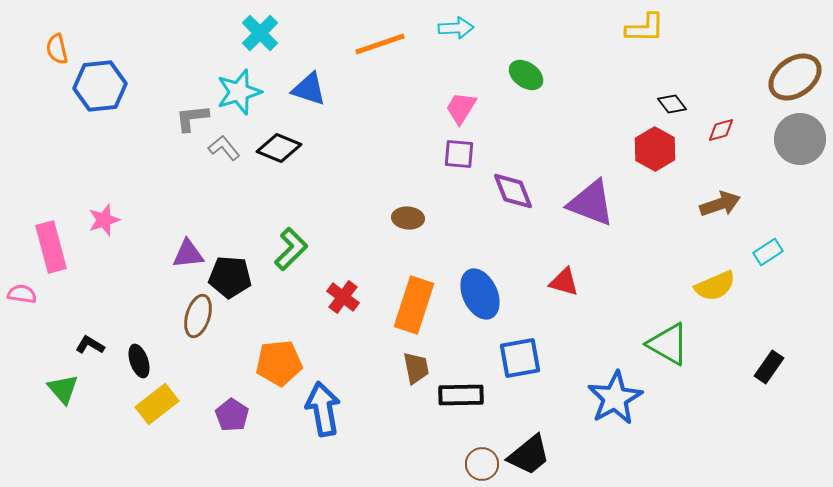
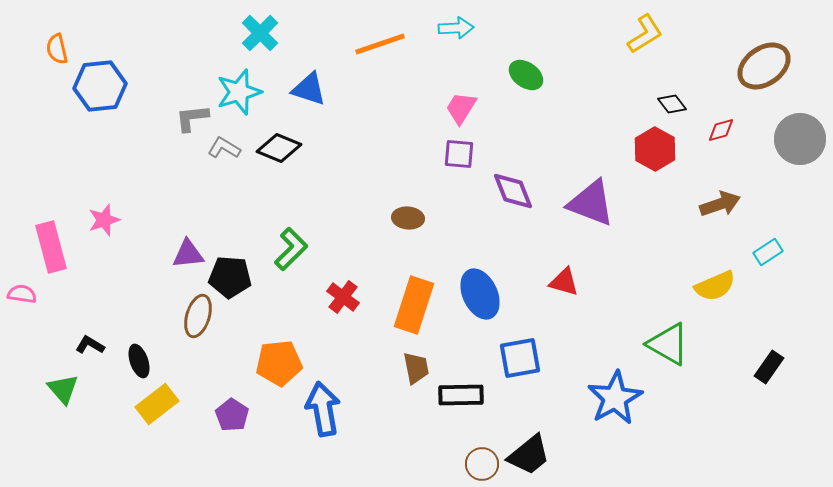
yellow L-shape at (645, 28): moved 6 px down; rotated 33 degrees counterclockwise
brown ellipse at (795, 77): moved 31 px left, 11 px up
gray L-shape at (224, 148): rotated 20 degrees counterclockwise
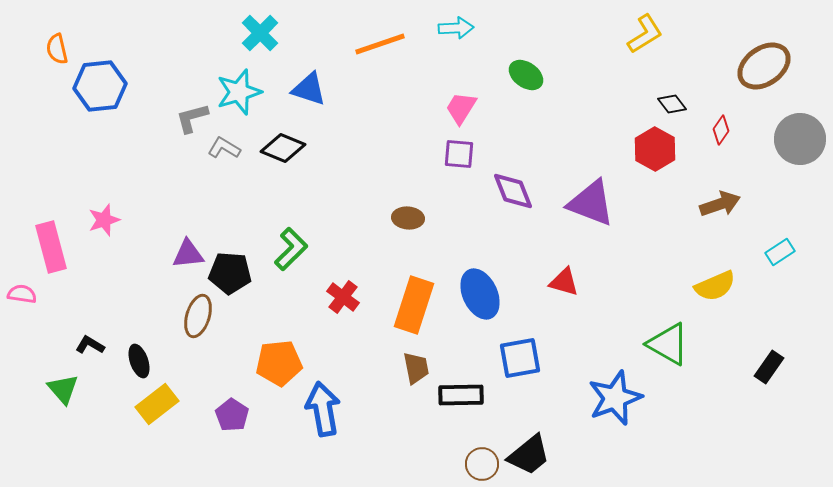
gray L-shape at (192, 118): rotated 9 degrees counterclockwise
red diamond at (721, 130): rotated 40 degrees counterclockwise
black diamond at (279, 148): moved 4 px right
cyan rectangle at (768, 252): moved 12 px right
black pentagon at (230, 277): moved 4 px up
blue star at (615, 398): rotated 8 degrees clockwise
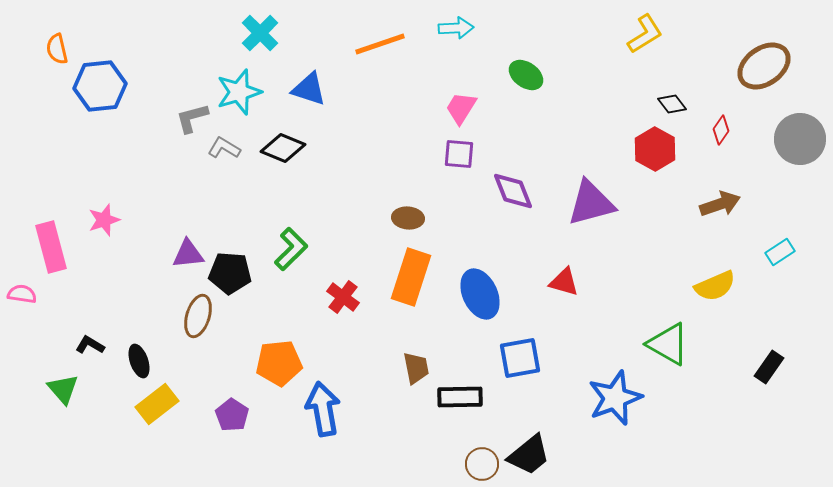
purple triangle at (591, 203): rotated 36 degrees counterclockwise
orange rectangle at (414, 305): moved 3 px left, 28 px up
black rectangle at (461, 395): moved 1 px left, 2 px down
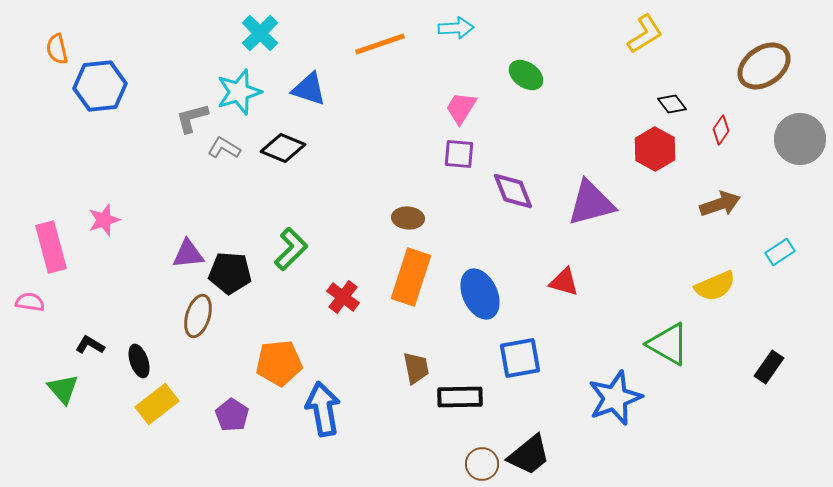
pink semicircle at (22, 294): moved 8 px right, 8 px down
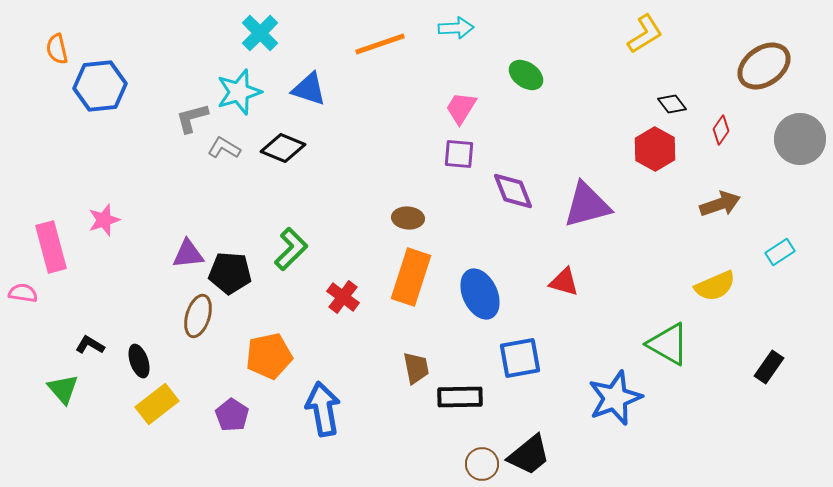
purple triangle at (591, 203): moved 4 px left, 2 px down
pink semicircle at (30, 302): moved 7 px left, 9 px up
orange pentagon at (279, 363): moved 10 px left, 7 px up; rotated 6 degrees counterclockwise
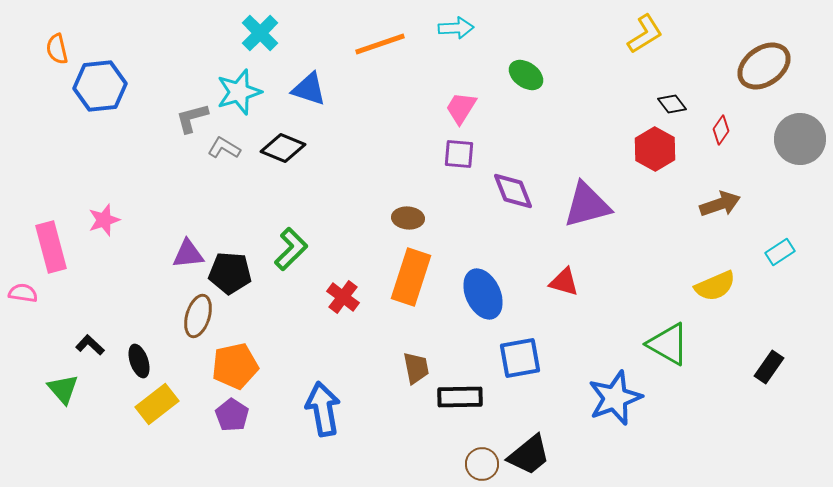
blue ellipse at (480, 294): moved 3 px right
black L-shape at (90, 345): rotated 12 degrees clockwise
orange pentagon at (269, 356): moved 34 px left, 10 px down
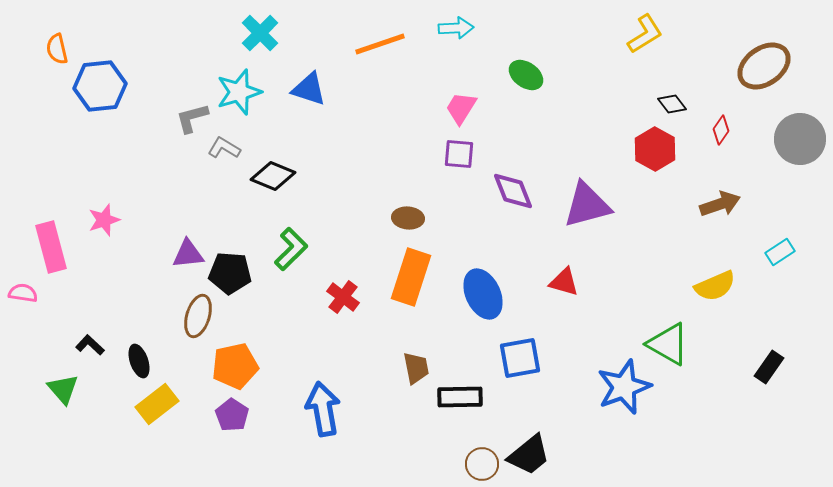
black diamond at (283, 148): moved 10 px left, 28 px down
blue star at (615, 398): moved 9 px right, 11 px up
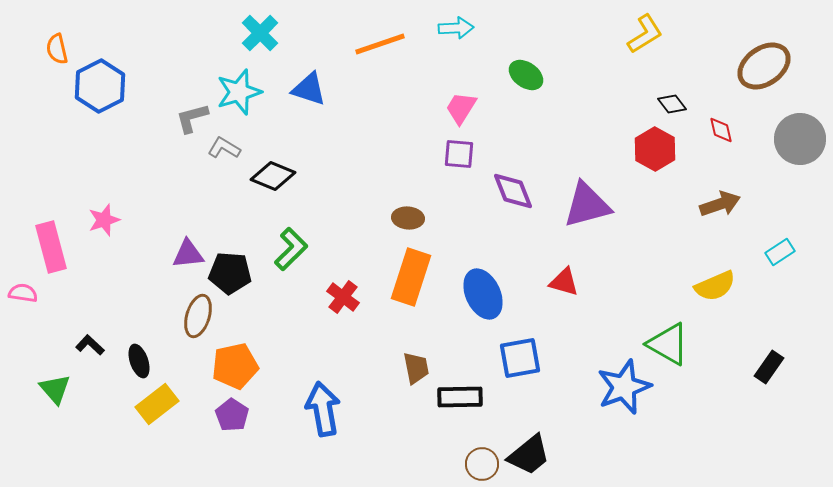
blue hexagon at (100, 86): rotated 21 degrees counterclockwise
red diamond at (721, 130): rotated 48 degrees counterclockwise
green triangle at (63, 389): moved 8 px left
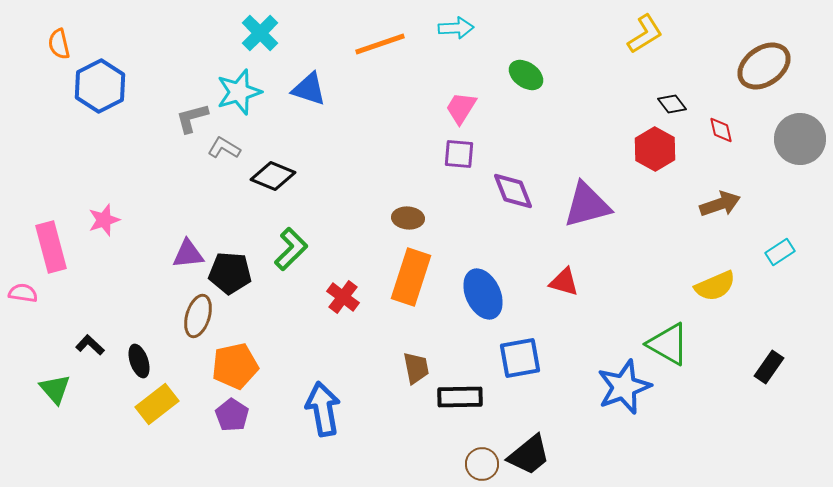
orange semicircle at (57, 49): moved 2 px right, 5 px up
